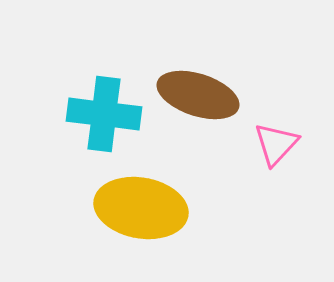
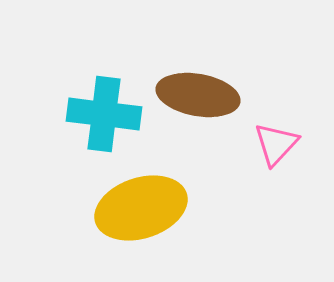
brown ellipse: rotated 8 degrees counterclockwise
yellow ellipse: rotated 28 degrees counterclockwise
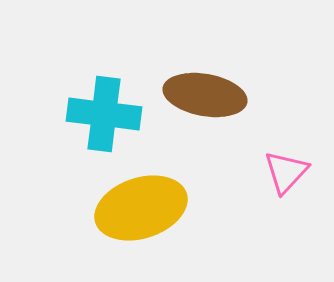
brown ellipse: moved 7 px right
pink triangle: moved 10 px right, 28 px down
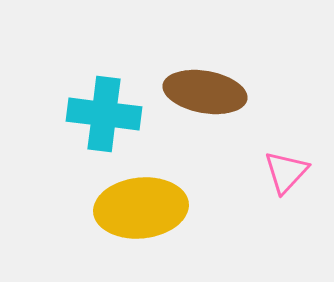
brown ellipse: moved 3 px up
yellow ellipse: rotated 12 degrees clockwise
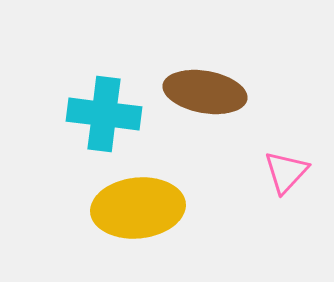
yellow ellipse: moved 3 px left
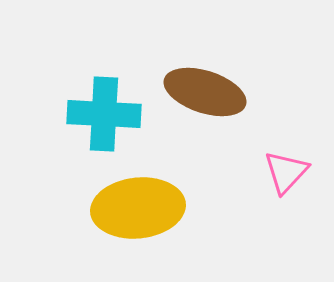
brown ellipse: rotated 8 degrees clockwise
cyan cross: rotated 4 degrees counterclockwise
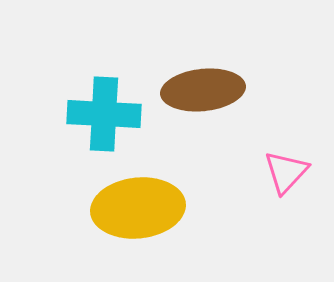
brown ellipse: moved 2 px left, 2 px up; rotated 24 degrees counterclockwise
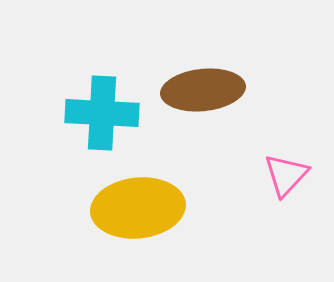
cyan cross: moved 2 px left, 1 px up
pink triangle: moved 3 px down
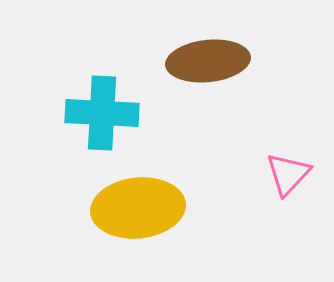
brown ellipse: moved 5 px right, 29 px up
pink triangle: moved 2 px right, 1 px up
